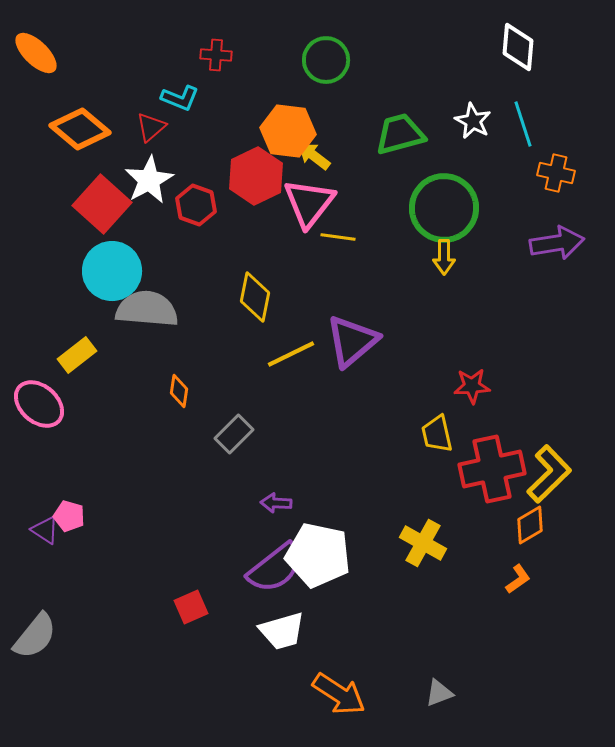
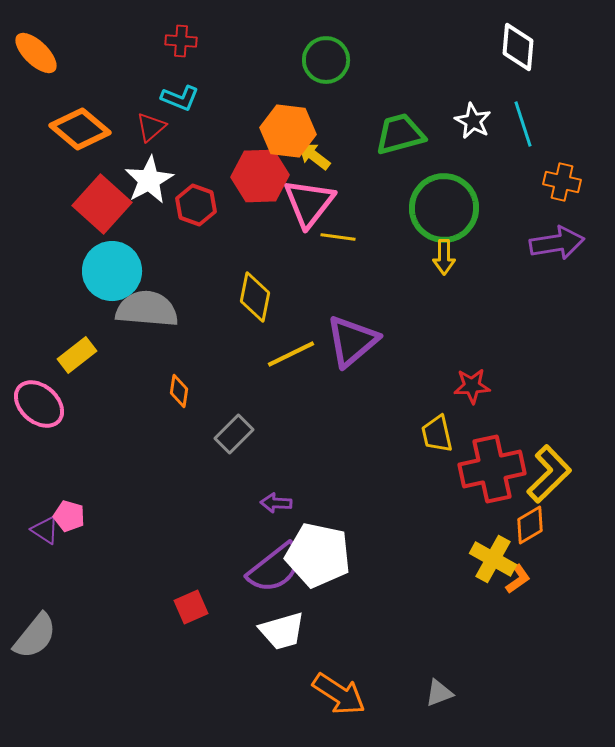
red cross at (216, 55): moved 35 px left, 14 px up
orange cross at (556, 173): moved 6 px right, 9 px down
red hexagon at (256, 176): moved 4 px right; rotated 24 degrees clockwise
yellow cross at (423, 543): moved 70 px right, 16 px down
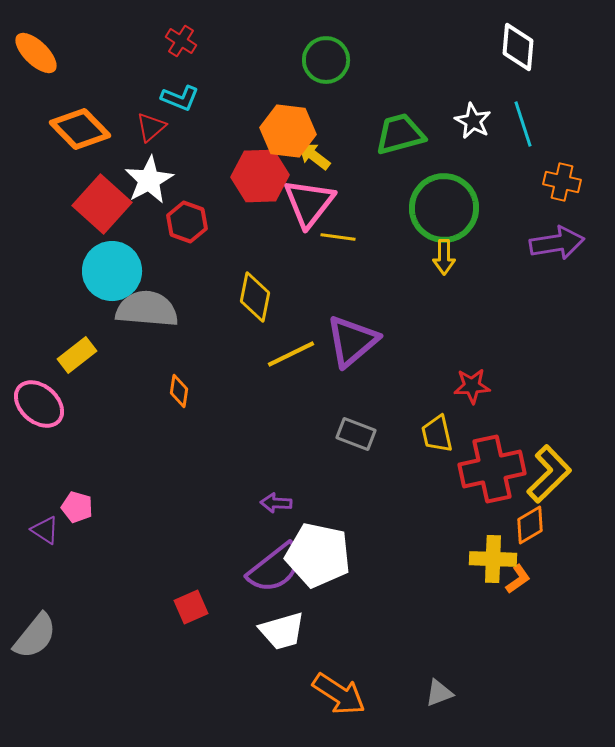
red cross at (181, 41): rotated 28 degrees clockwise
orange diamond at (80, 129): rotated 6 degrees clockwise
red hexagon at (196, 205): moved 9 px left, 17 px down
gray rectangle at (234, 434): moved 122 px right; rotated 66 degrees clockwise
pink pentagon at (69, 516): moved 8 px right, 9 px up
yellow cross at (493, 559): rotated 27 degrees counterclockwise
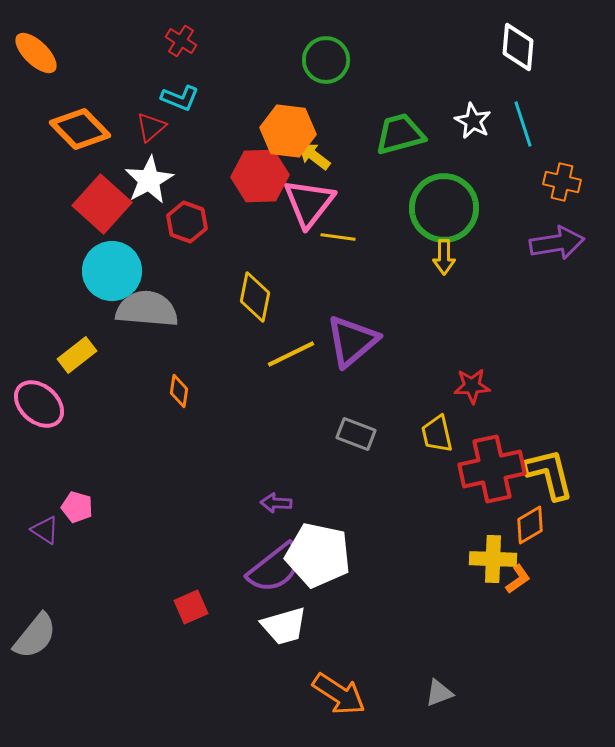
yellow L-shape at (549, 474): rotated 60 degrees counterclockwise
white trapezoid at (282, 631): moved 2 px right, 5 px up
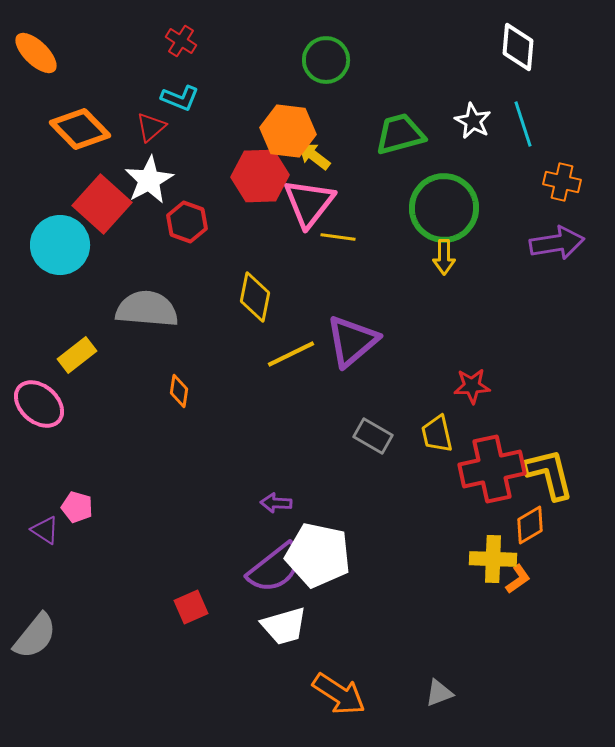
cyan circle at (112, 271): moved 52 px left, 26 px up
gray rectangle at (356, 434): moved 17 px right, 2 px down; rotated 9 degrees clockwise
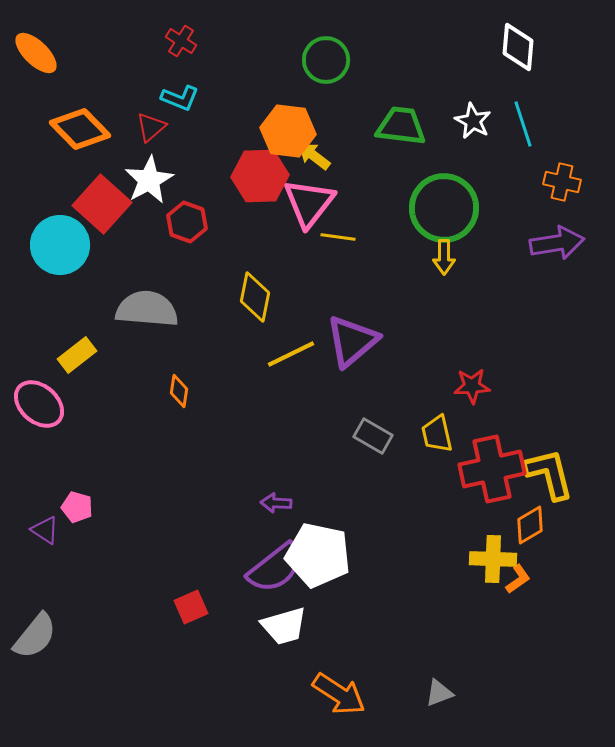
green trapezoid at (400, 134): moved 1 px right, 8 px up; rotated 22 degrees clockwise
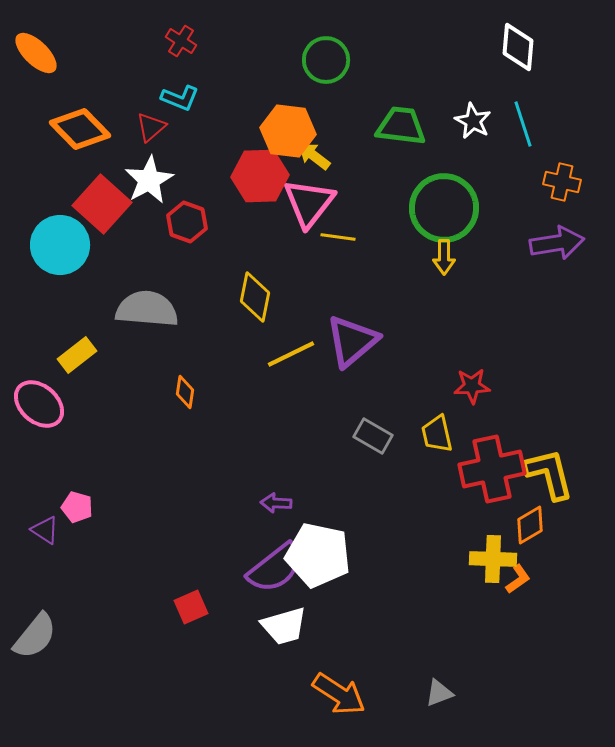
orange diamond at (179, 391): moved 6 px right, 1 px down
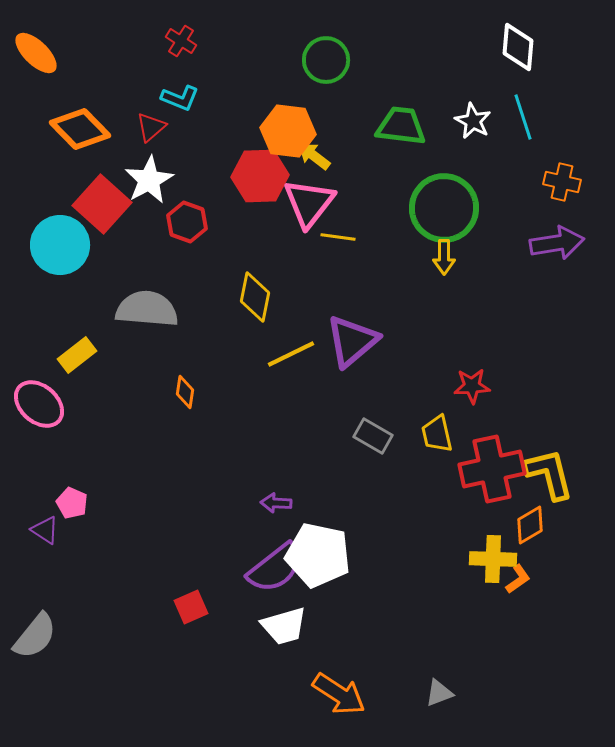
cyan line at (523, 124): moved 7 px up
pink pentagon at (77, 507): moved 5 px left, 4 px up; rotated 8 degrees clockwise
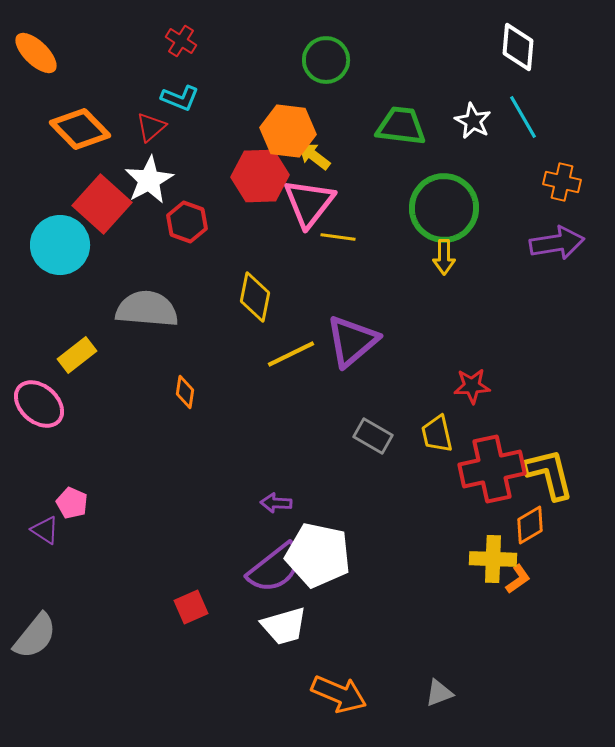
cyan line at (523, 117): rotated 12 degrees counterclockwise
orange arrow at (339, 694): rotated 10 degrees counterclockwise
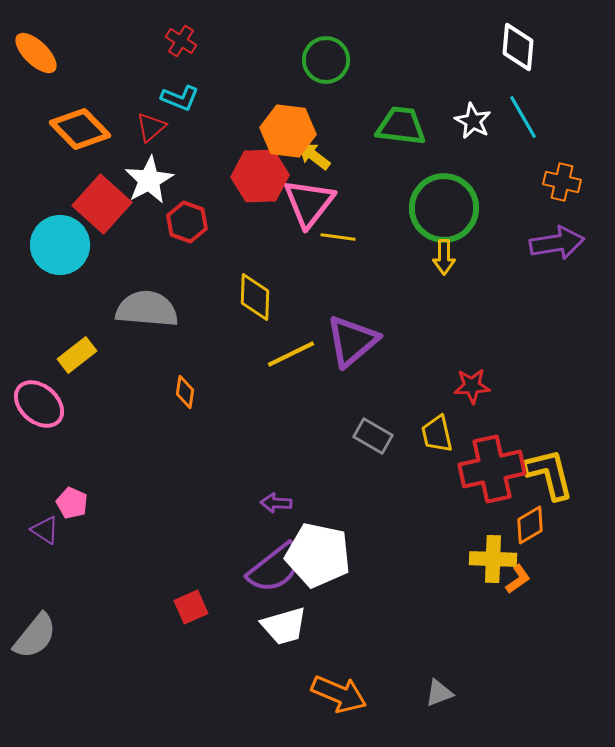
yellow diamond at (255, 297): rotated 9 degrees counterclockwise
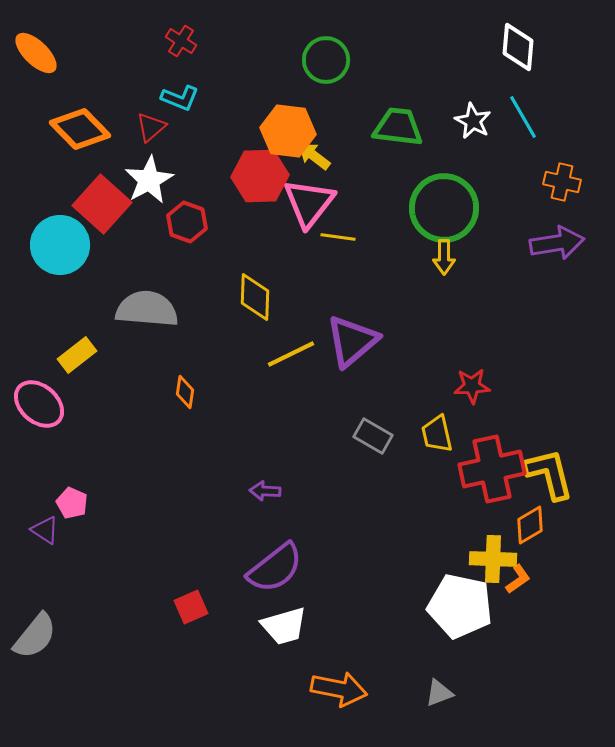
green trapezoid at (401, 126): moved 3 px left, 1 px down
purple arrow at (276, 503): moved 11 px left, 12 px up
white pentagon at (318, 555): moved 142 px right, 51 px down
orange arrow at (339, 694): moved 5 px up; rotated 12 degrees counterclockwise
